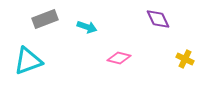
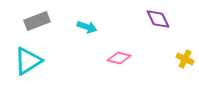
gray rectangle: moved 8 px left, 2 px down
cyan triangle: rotated 12 degrees counterclockwise
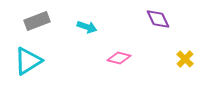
yellow cross: rotated 18 degrees clockwise
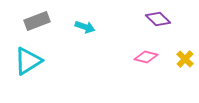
purple diamond: rotated 20 degrees counterclockwise
cyan arrow: moved 2 px left
pink diamond: moved 27 px right, 1 px up
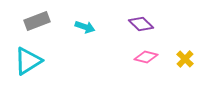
purple diamond: moved 17 px left, 5 px down
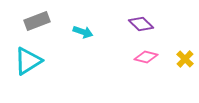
cyan arrow: moved 2 px left, 5 px down
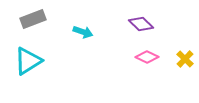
gray rectangle: moved 4 px left, 2 px up
pink diamond: moved 1 px right; rotated 10 degrees clockwise
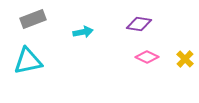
purple diamond: moved 2 px left; rotated 35 degrees counterclockwise
cyan arrow: rotated 30 degrees counterclockwise
cyan triangle: rotated 20 degrees clockwise
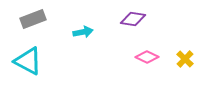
purple diamond: moved 6 px left, 5 px up
cyan triangle: rotated 40 degrees clockwise
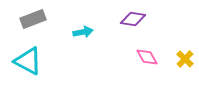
pink diamond: rotated 35 degrees clockwise
